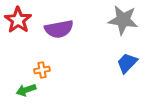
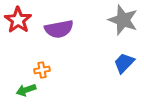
gray star: rotated 12 degrees clockwise
blue trapezoid: moved 3 px left
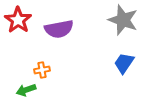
blue trapezoid: rotated 10 degrees counterclockwise
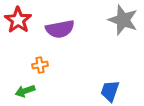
purple semicircle: moved 1 px right
blue trapezoid: moved 14 px left, 28 px down; rotated 15 degrees counterclockwise
orange cross: moved 2 px left, 5 px up
green arrow: moved 1 px left, 1 px down
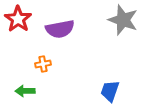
red star: moved 1 px up
orange cross: moved 3 px right, 1 px up
green arrow: rotated 18 degrees clockwise
